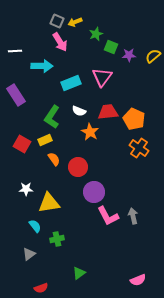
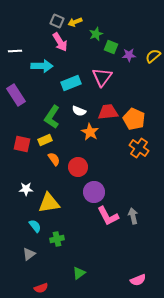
red square: rotated 18 degrees counterclockwise
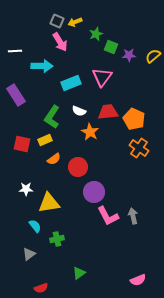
orange semicircle: rotated 88 degrees clockwise
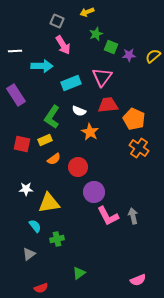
yellow arrow: moved 12 px right, 10 px up
pink arrow: moved 3 px right, 3 px down
red trapezoid: moved 7 px up
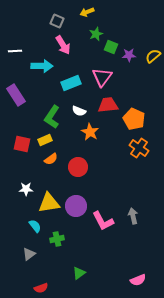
orange semicircle: moved 3 px left
purple circle: moved 18 px left, 14 px down
pink L-shape: moved 5 px left, 5 px down
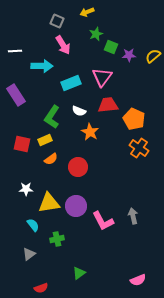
cyan semicircle: moved 2 px left, 1 px up
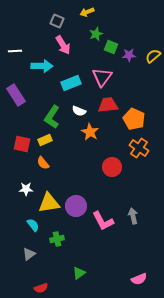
orange semicircle: moved 8 px left, 4 px down; rotated 88 degrees clockwise
red circle: moved 34 px right
pink semicircle: moved 1 px right, 1 px up
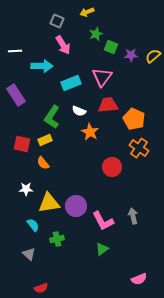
purple star: moved 2 px right
gray triangle: rotated 40 degrees counterclockwise
green triangle: moved 23 px right, 24 px up
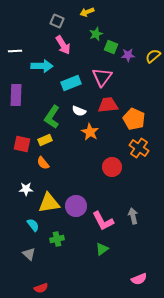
purple star: moved 3 px left
purple rectangle: rotated 35 degrees clockwise
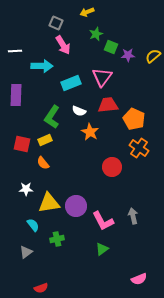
gray square: moved 1 px left, 2 px down
gray triangle: moved 3 px left, 2 px up; rotated 40 degrees clockwise
